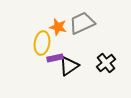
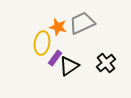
purple rectangle: rotated 42 degrees counterclockwise
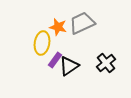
purple rectangle: moved 2 px down
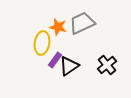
black cross: moved 1 px right, 2 px down
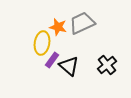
purple rectangle: moved 3 px left
black triangle: rotated 45 degrees counterclockwise
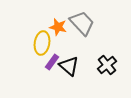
gray trapezoid: rotated 72 degrees clockwise
purple rectangle: moved 2 px down
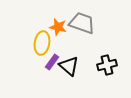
gray trapezoid: rotated 28 degrees counterclockwise
black cross: rotated 24 degrees clockwise
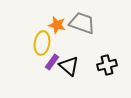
orange star: moved 1 px left, 2 px up
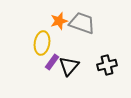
orange star: moved 2 px right, 4 px up; rotated 30 degrees counterclockwise
black triangle: rotated 30 degrees clockwise
